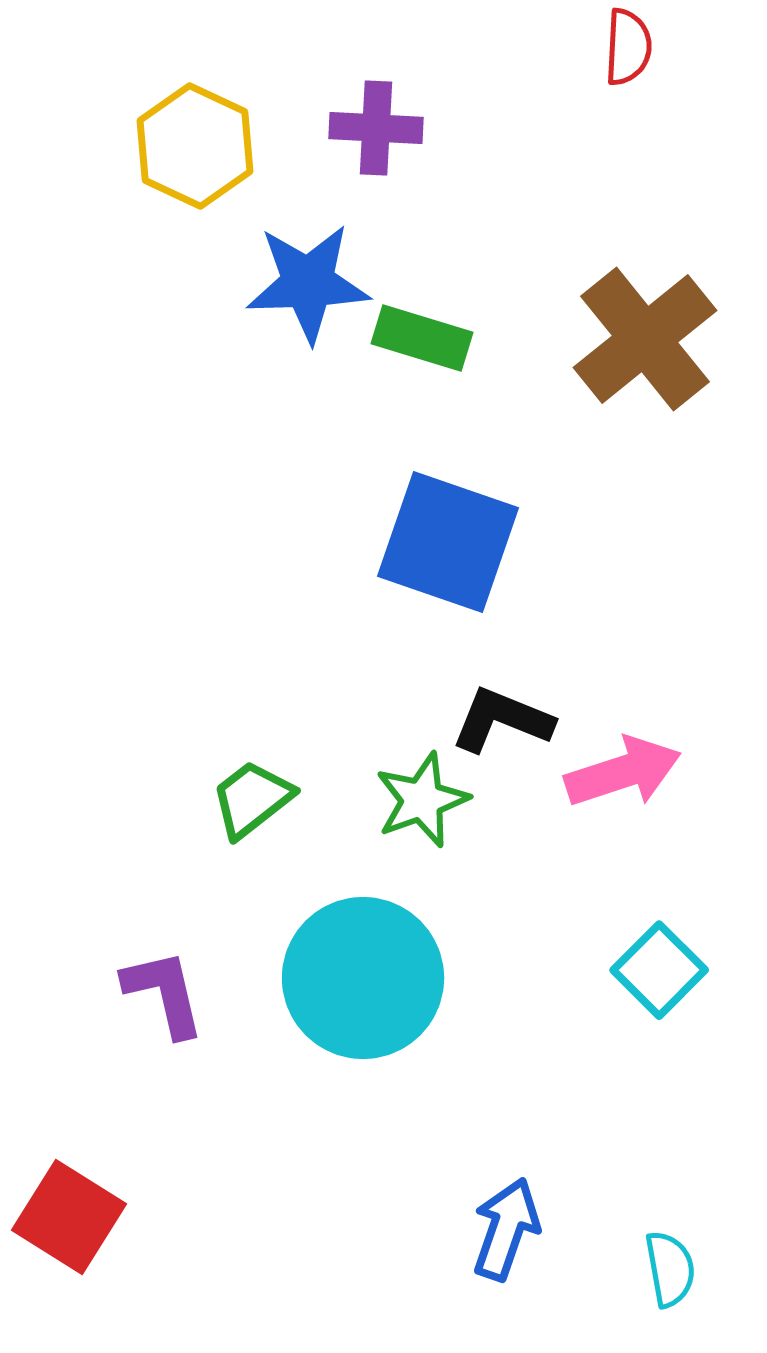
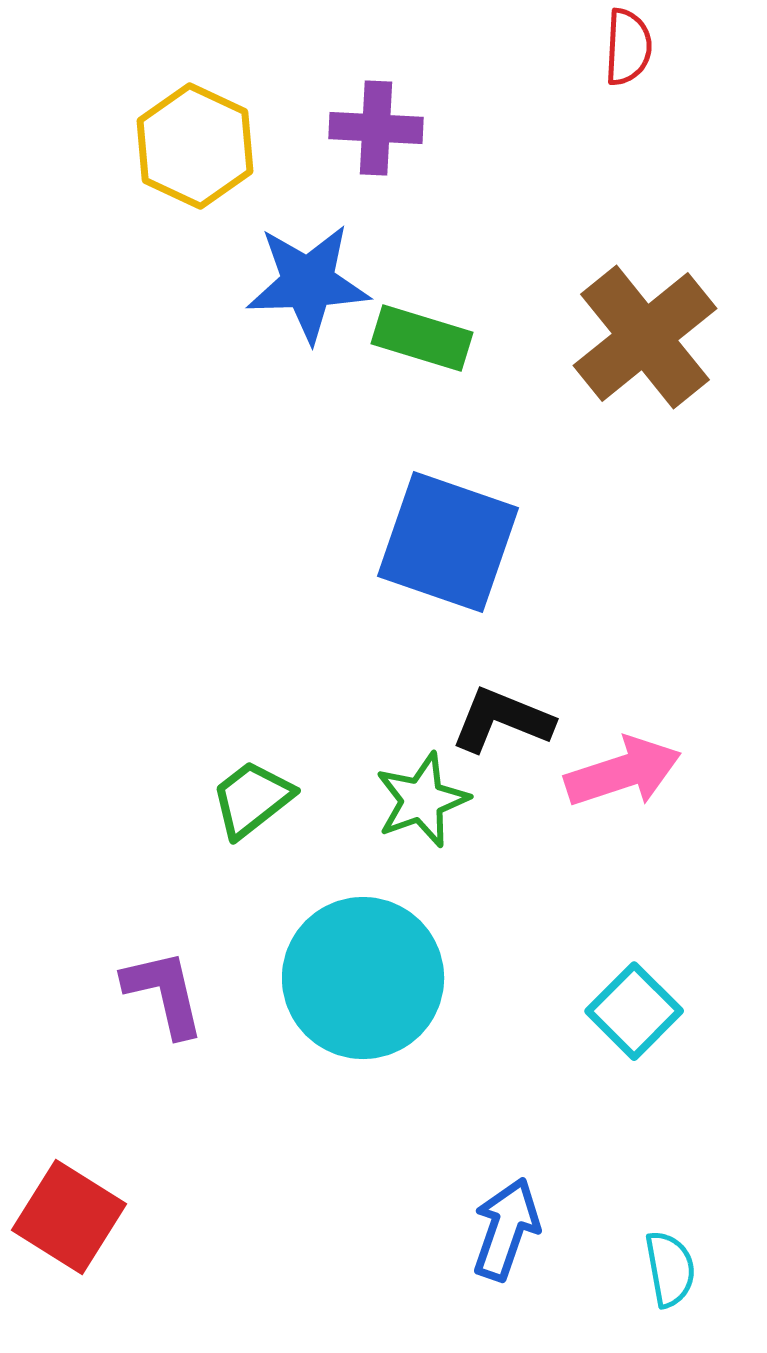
brown cross: moved 2 px up
cyan square: moved 25 px left, 41 px down
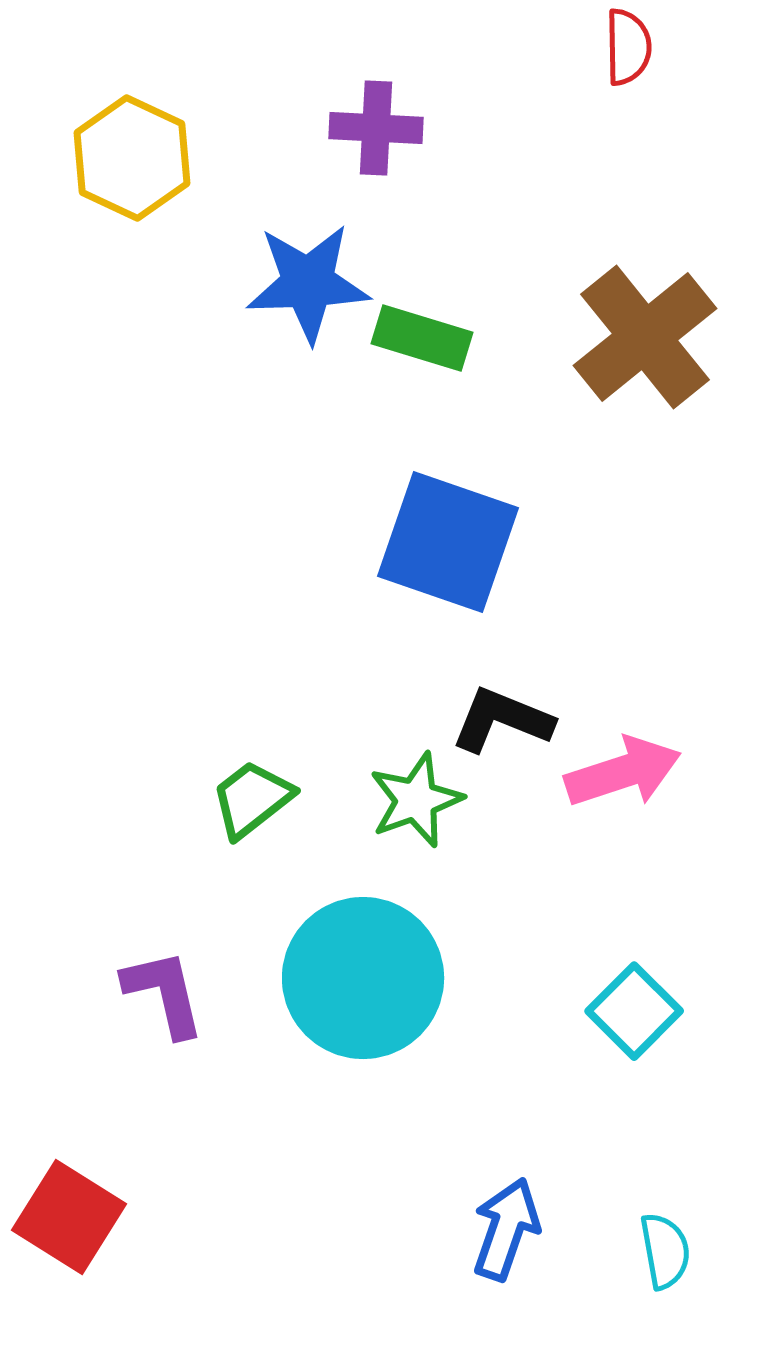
red semicircle: rotated 4 degrees counterclockwise
yellow hexagon: moved 63 px left, 12 px down
green star: moved 6 px left
cyan semicircle: moved 5 px left, 18 px up
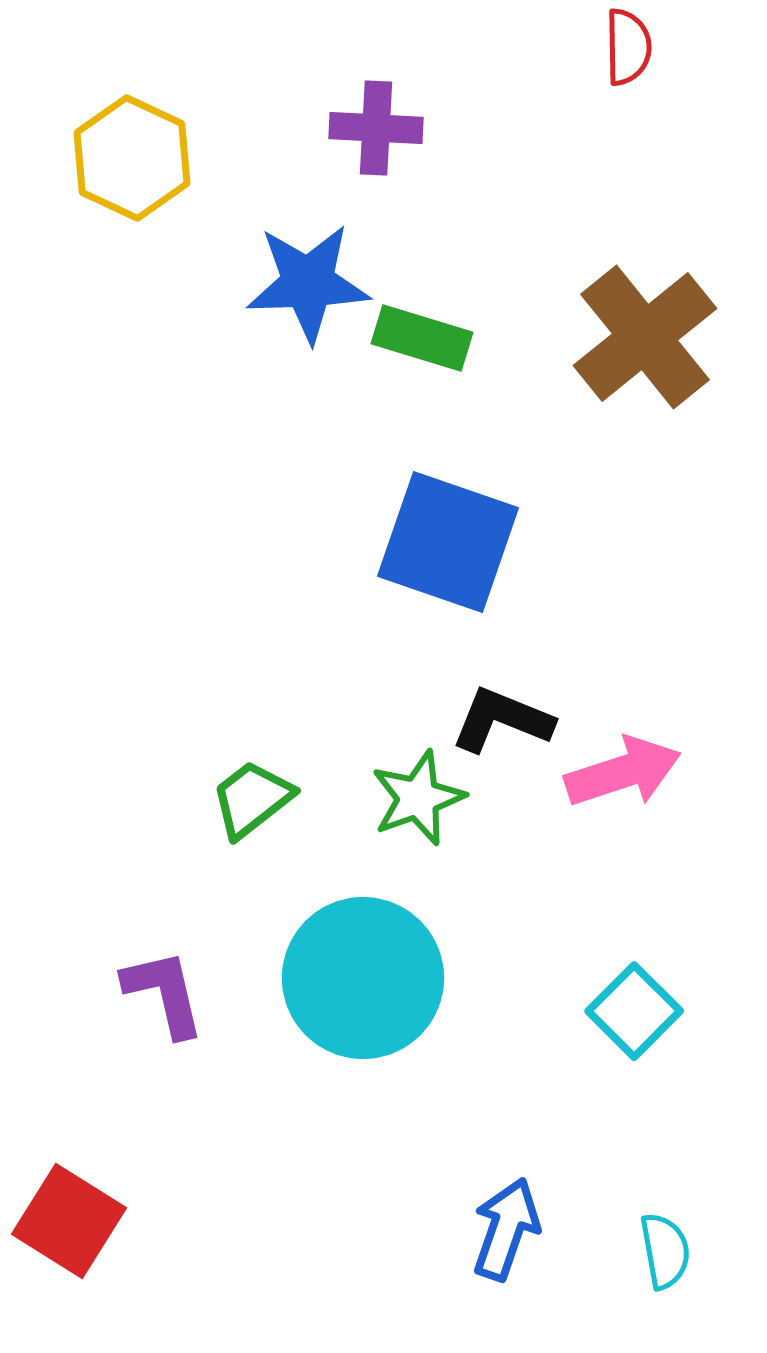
green star: moved 2 px right, 2 px up
red square: moved 4 px down
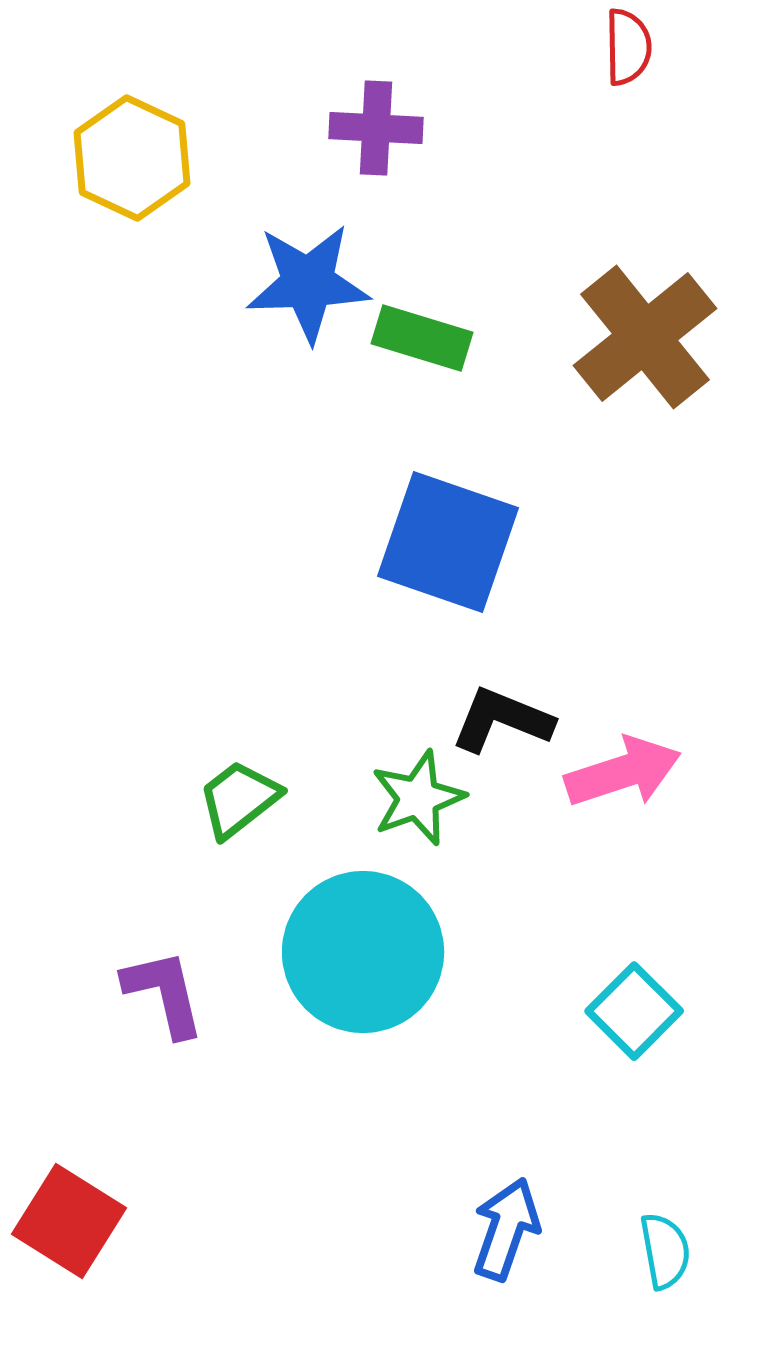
green trapezoid: moved 13 px left
cyan circle: moved 26 px up
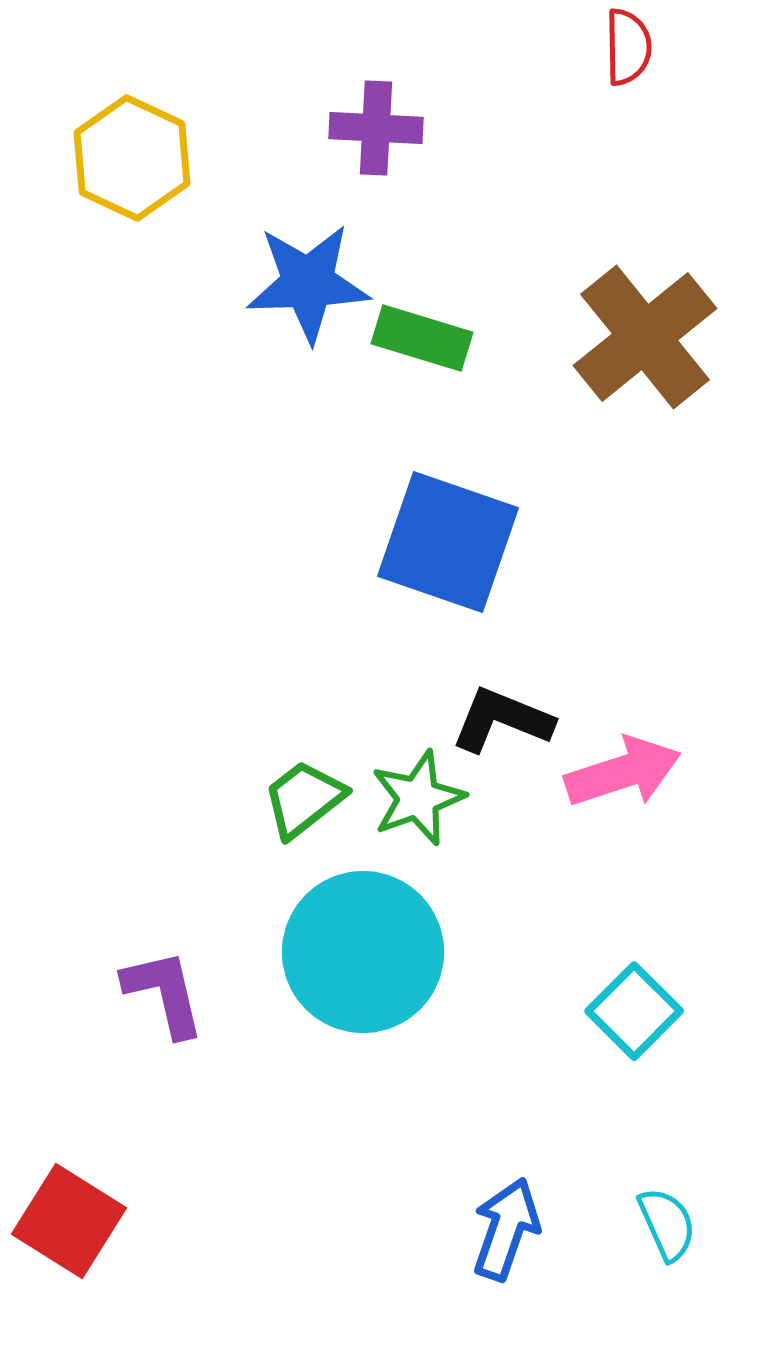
green trapezoid: moved 65 px right
cyan semicircle: moved 2 px right, 27 px up; rotated 14 degrees counterclockwise
